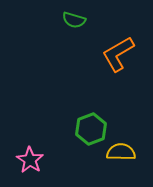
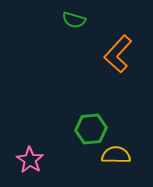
orange L-shape: rotated 18 degrees counterclockwise
green hexagon: rotated 16 degrees clockwise
yellow semicircle: moved 5 px left, 3 px down
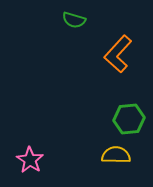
green hexagon: moved 38 px right, 10 px up
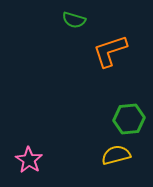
orange L-shape: moved 8 px left, 3 px up; rotated 30 degrees clockwise
yellow semicircle: rotated 16 degrees counterclockwise
pink star: moved 1 px left
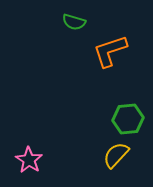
green semicircle: moved 2 px down
green hexagon: moved 1 px left
yellow semicircle: rotated 32 degrees counterclockwise
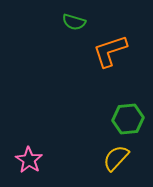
yellow semicircle: moved 3 px down
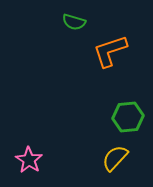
green hexagon: moved 2 px up
yellow semicircle: moved 1 px left
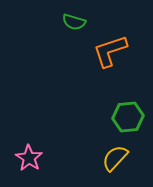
pink star: moved 2 px up
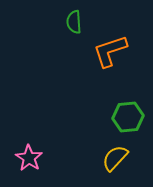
green semicircle: rotated 70 degrees clockwise
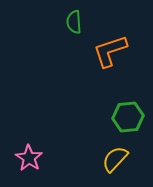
yellow semicircle: moved 1 px down
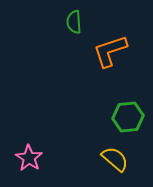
yellow semicircle: rotated 88 degrees clockwise
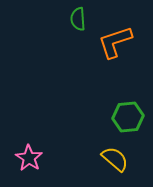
green semicircle: moved 4 px right, 3 px up
orange L-shape: moved 5 px right, 9 px up
